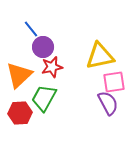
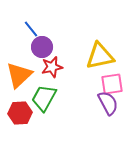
purple circle: moved 1 px left
pink square: moved 2 px left, 2 px down
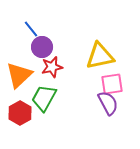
red hexagon: rotated 25 degrees counterclockwise
